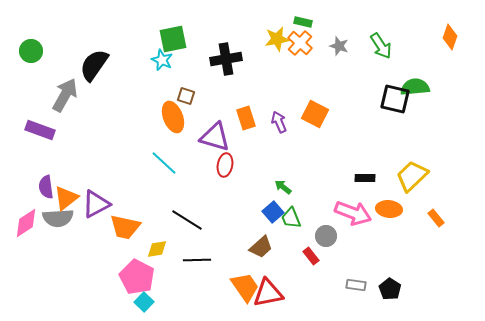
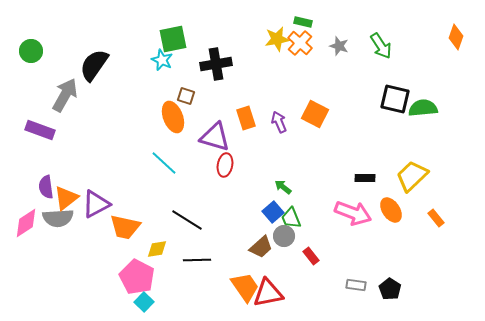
orange diamond at (450, 37): moved 6 px right
black cross at (226, 59): moved 10 px left, 5 px down
green semicircle at (415, 87): moved 8 px right, 21 px down
orange ellipse at (389, 209): moved 2 px right, 1 px down; rotated 50 degrees clockwise
gray circle at (326, 236): moved 42 px left
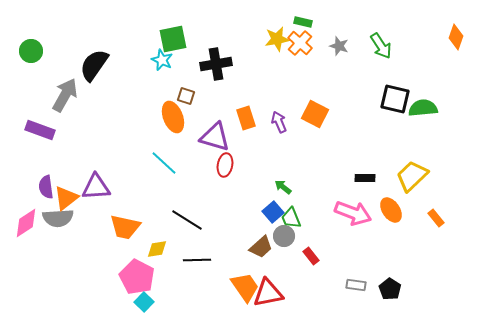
purple triangle at (96, 204): moved 17 px up; rotated 24 degrees clockwise
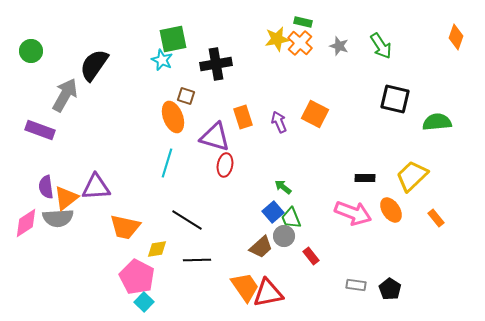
green semicircle at (423, 108): moved 14 px right, 14 px down
orange rectangle at (246, 118): moved 3 px left, 1 px up
cyan line at (164, 163): moved 3 px right; rotated 64 degrees clockwise
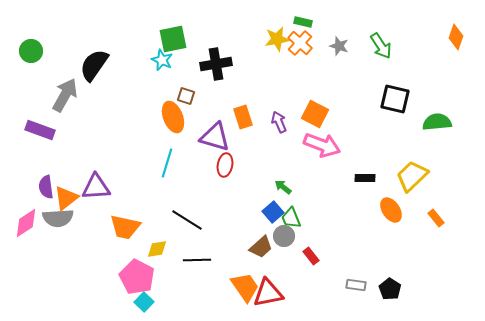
pink arrow at (353, 213): moved 31 px left, 68 px up
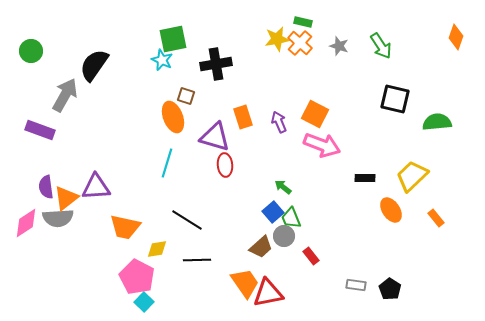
red ellipse at (225, 165): rotated 15 degrees counterclockwise
orange trapezoid at (245, 287): moved 4 px up
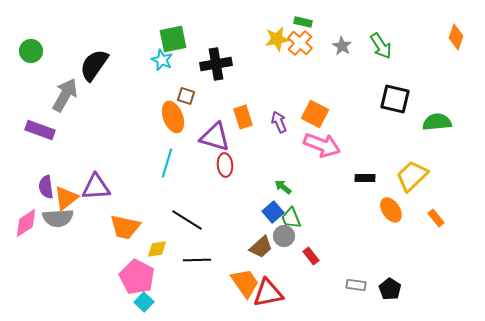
gray star at (339, 46): moved 3 px right; rotated 12 degrees clockwise
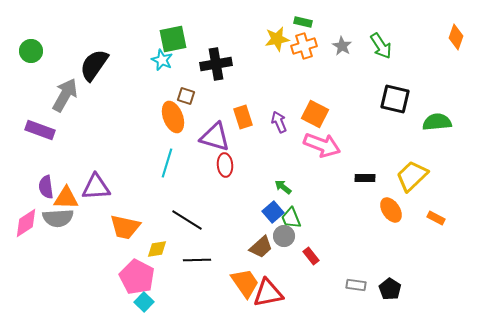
orange cross at (300, 43): moved 4 px right, 3 px down; rotated 30 degrees clockwise
orange triangle at (66, 198): rotated 40 degrees clockwise
orange rectangle at (436, 218): rotated 24 degrees counterclockwise
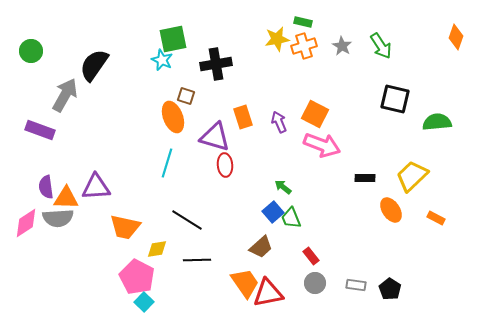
gray circle at (284, 236): moved 31 px right, 47 px down
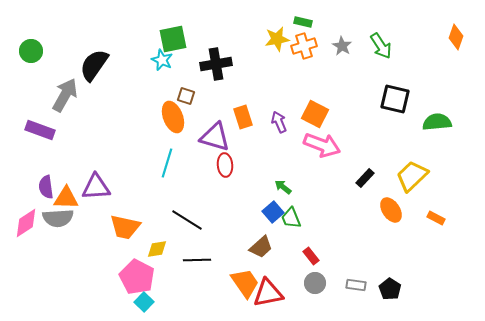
black rectangle at (365, 178): rotated 48 degrees counterclockwise
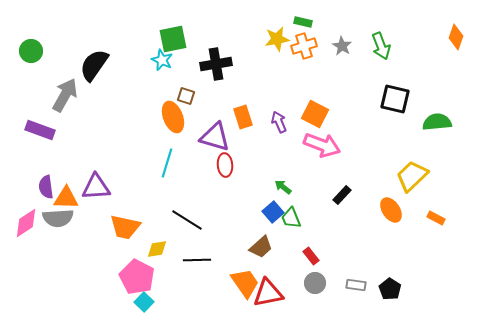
green arrow at (381, 46): rotated 12 degrees clockwise
black rectangle at (365, 178): moved 23 px left, 17 px down
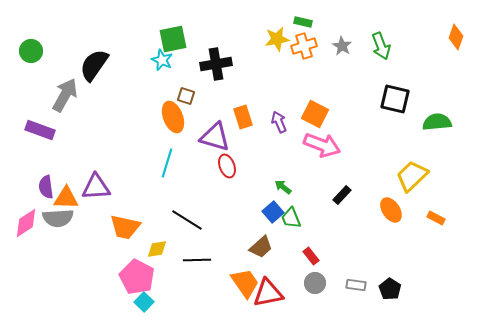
red ellipse at (225, 165): moved 2 px right, 1 px down; rotated 15 degrees counterclockwise
